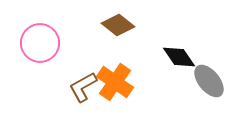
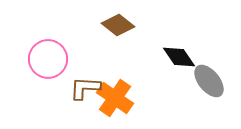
pink circle: moved 8 px right, 16 px down
orange cross: moved 16 px down
brown L-shape: moved 2 px right, 1 px down; rotated 32 degrees clockwise
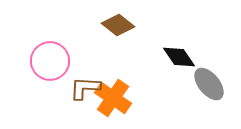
pink circle: moved 2 px right, 2 px down
gray ellipse: moved 3 px down
orange cross: moved 2 px left
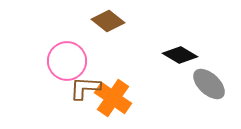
brown diamond: moved 10 px left, 4 px up
black diamond: moved 1 px right, 2 px up; rotated 24 degrees counterclockwise
pink circle: moved 17 px right
gray ellipse: rotated 8 degrees counterclockwise
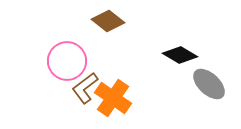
brown L-shape: rotated 40 degrees counterclockwise
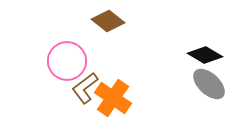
black diamond: moved 25 px right
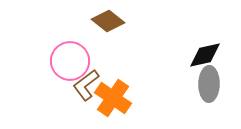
black diamond: rotated 44 degrees counterclockwise
pink circle: moved 3 px right
gray ellipse: rotated 48 degrees clockwise
brown L-shape: moved 1 px right, 3 px up
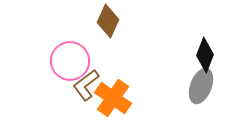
brown diamond: rotated 76 degrees clockwise
black diamond: rotated 56 degrees counterclockwise
gray ellipse: moved 8 px left, 2 px down; rotated 20 degrees clockwise
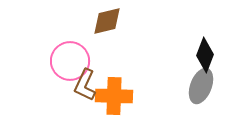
brown diamond: moved 1 px left; rotated 52 degrees clockwise
brown L-shape: moved 1 px left; rotated 28 degrees counterclockwise
orange cross: moved 1 px right, 2 px up; rotated 33 degrees counterclockwise
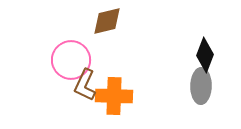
pink circle: moved 1 px right, 1 px up
gray ellipse: rotated 20 degrees counterclockwise
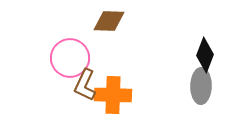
brown diamond: moved 2 px right; rotated 16 degrees clockwise
pink circle: moved 1 px left, 2 px up
orange cross: moved 1 px left, 1 px up
